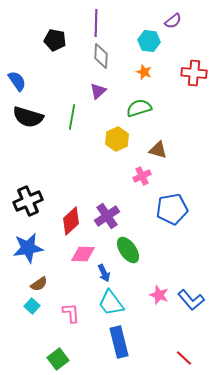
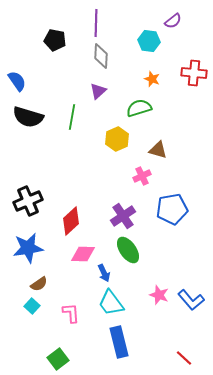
orange star: moved 8 px right, 7 px down
purple cross: moved 16 px right
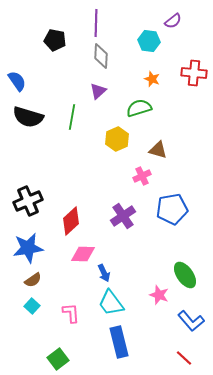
green ellipse: moved 57 px right, 25 px down
brown semicircle: moved 6 px left, 4 px up
blue L-shape: moved 21 px down
